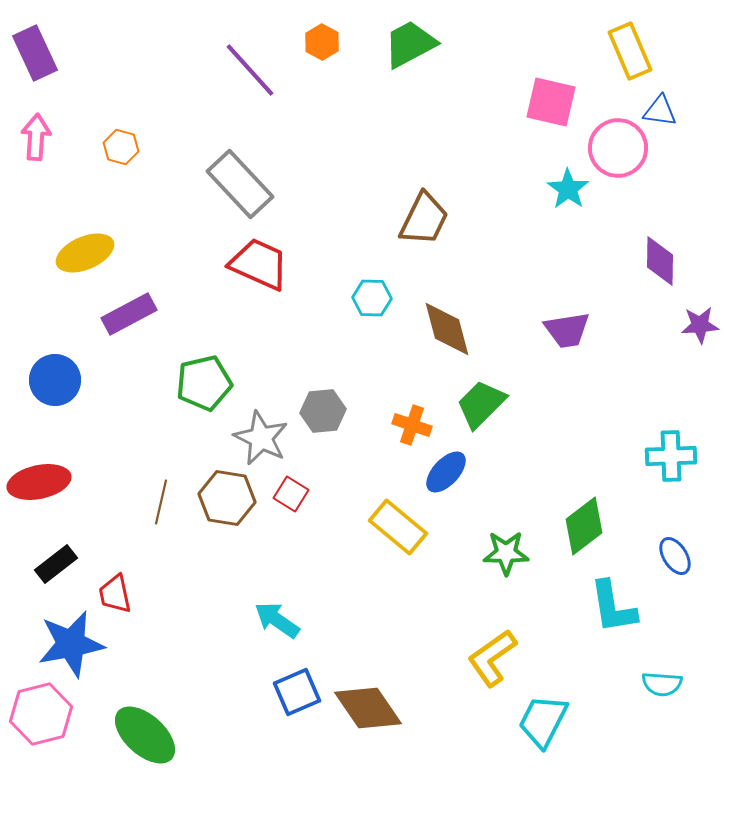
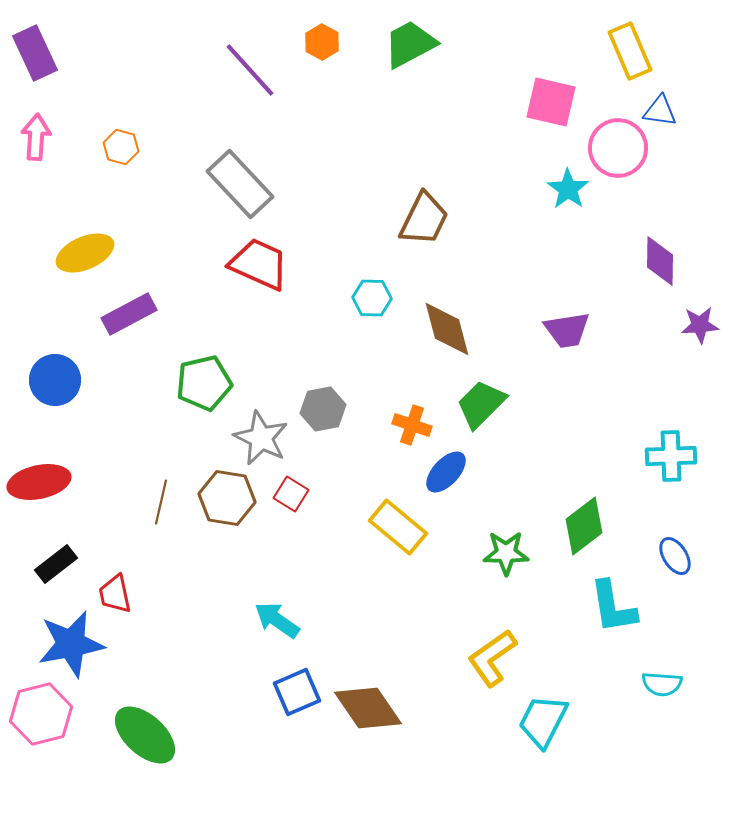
gray hexagon at (323, 411): moved 2 px up; rotated 6 degrees counterclockwise
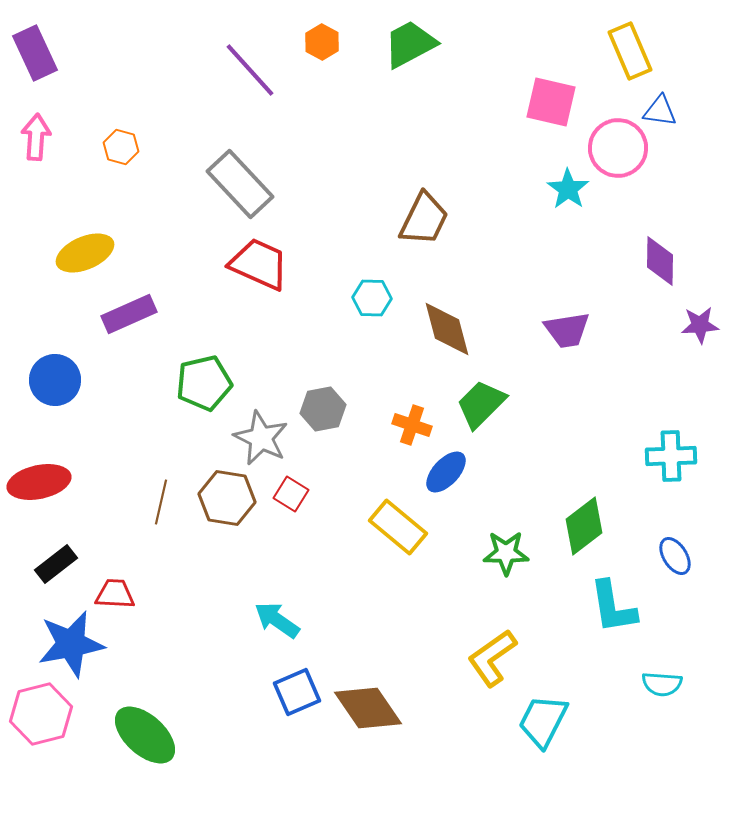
purple rectangle at (129, 314): rotated 4 degrees clockwise
red trapezoid at (115, 594): rotated 105 degrees clockwise
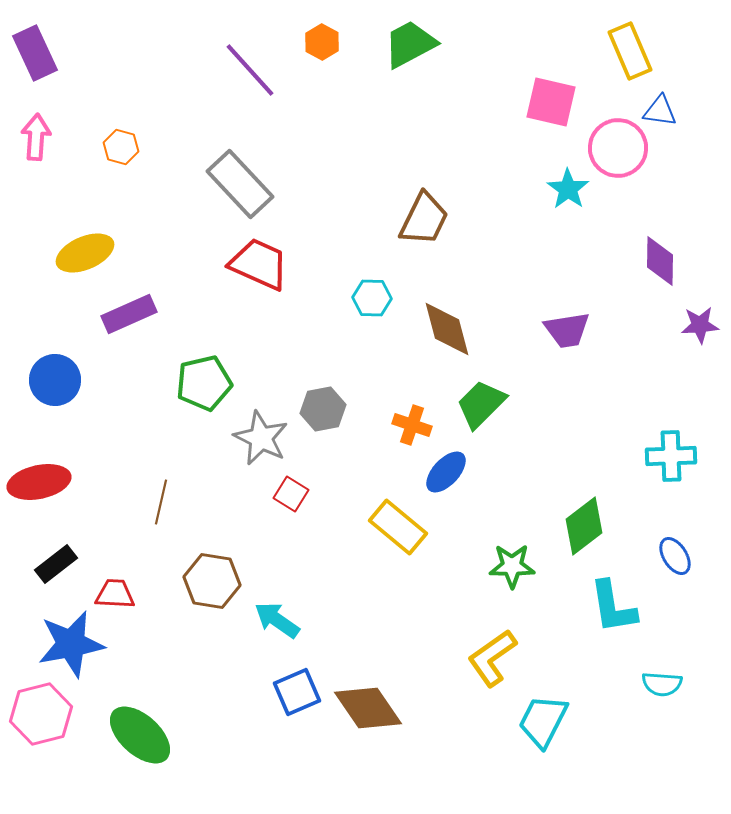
brown hexagon at (227, 498): moved 15 px left, 83 px down
green star at (506, 553): moved 6 px right, 13 px down
green ellipse at (145, 735): moved 5 px left
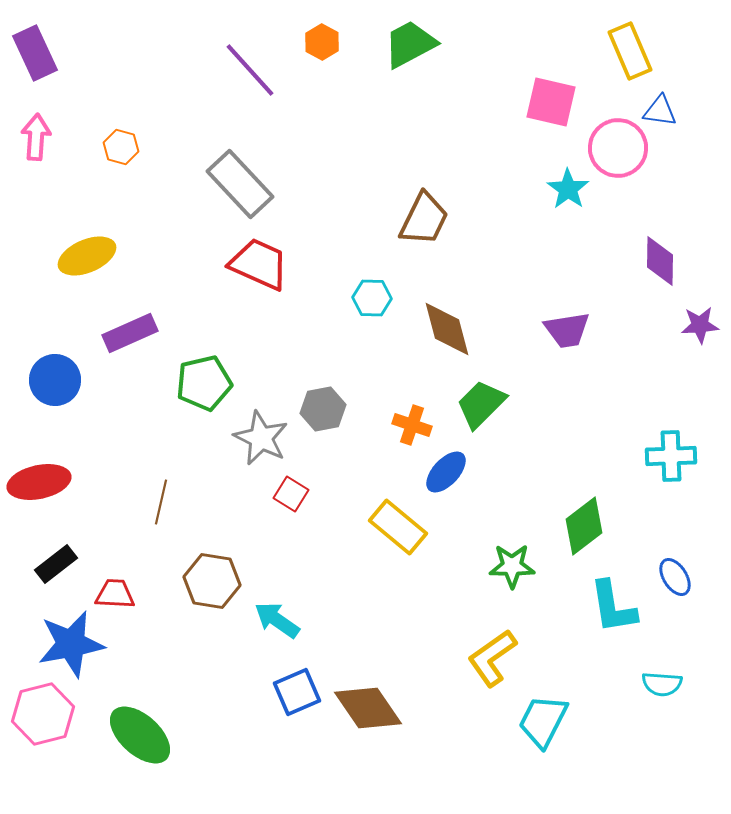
yellow ellipse at (85, 253): moved 2 px right, 3 px down
purple rectangle at (129, 314): moved 1 px right, 19 px down
blue ellipse at (675, 556): moved 21 px down
pink hexagon at (41, 714): moved 2 px right
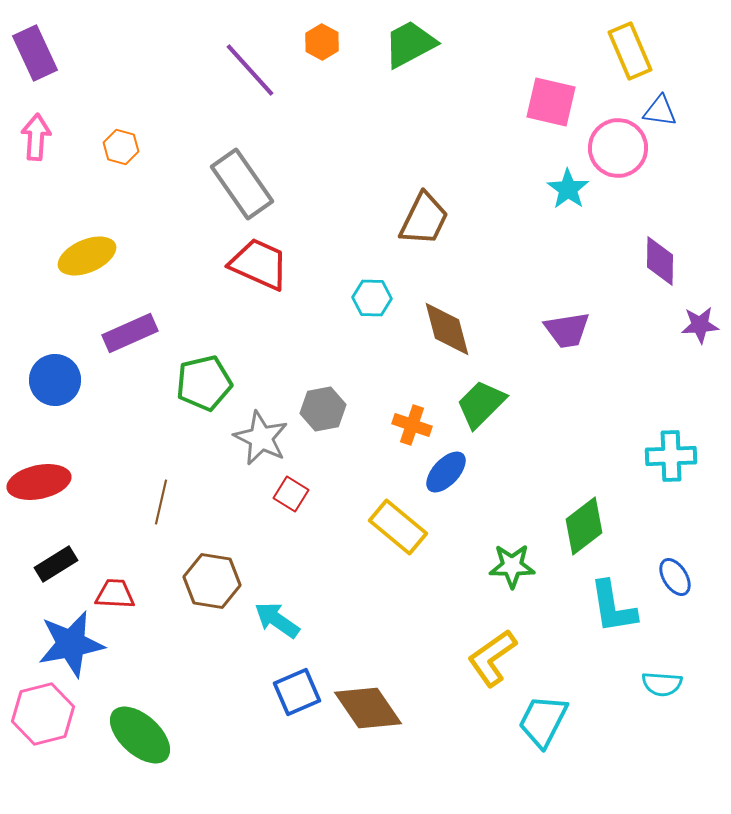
gray rectangle at (240, 184): moved 2 px right; rotated 8 degrees clockwise
black rectangle at (56, 564): rotated 6 degrees clockwise
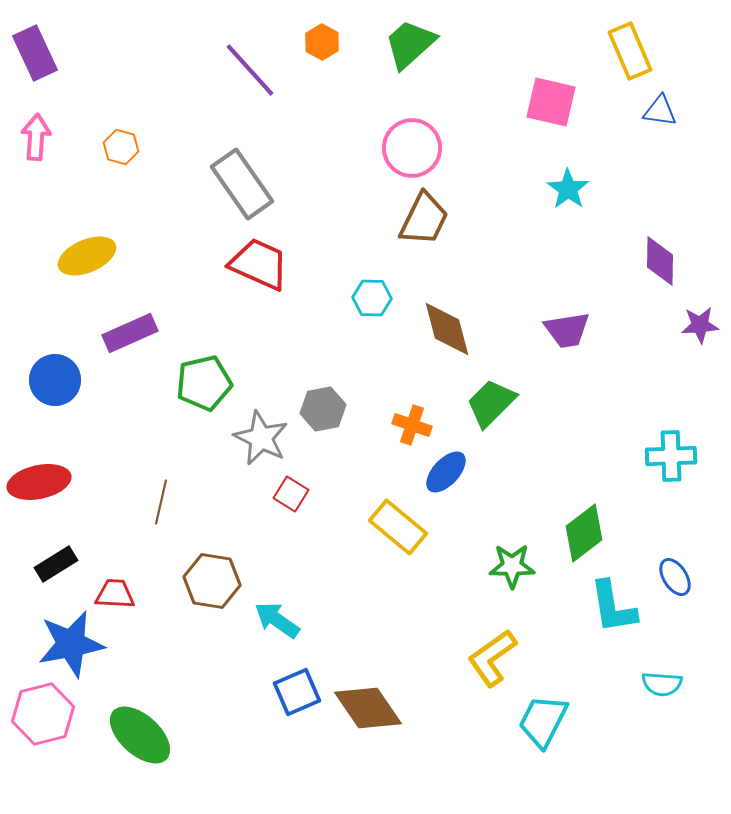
green trapezoid at (410, 44): rotated 14 degrees counterclockwise
pink circle at (618, 148): moved 206 px left
green trapezoid at (481, 404): moved 10 px right, 1 px up
green diamond at (584, 526): moved 7 px down
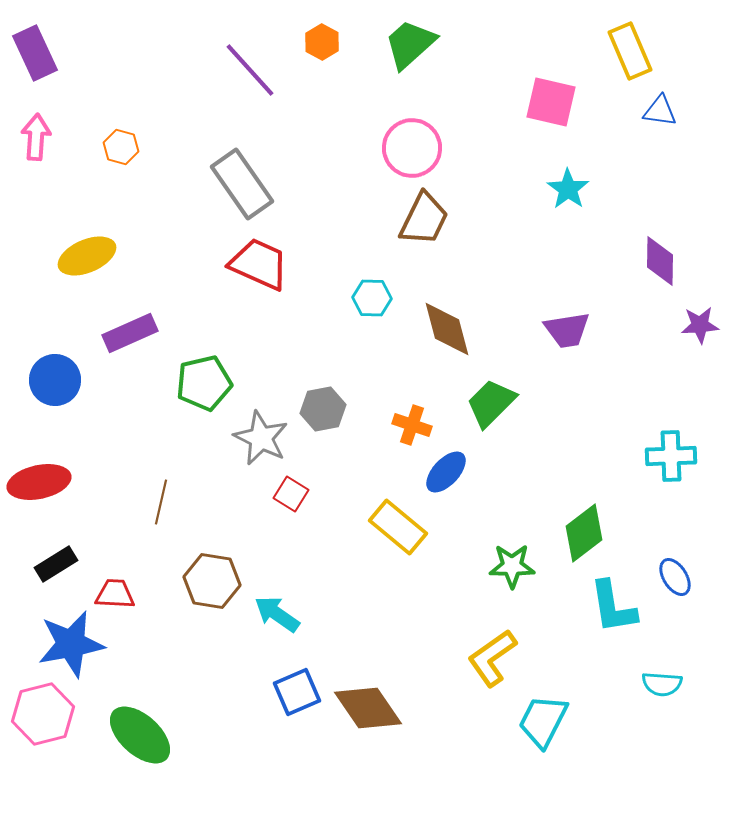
cyan arrow at (277, 620): moved 6 px up
